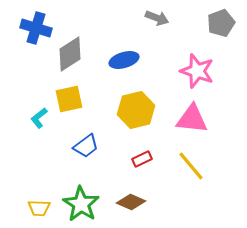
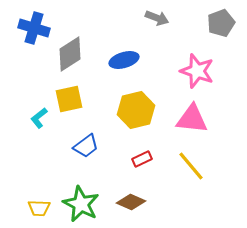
blue cross: moved 2 px left
green star: rotated 6 degrees counterclockwise
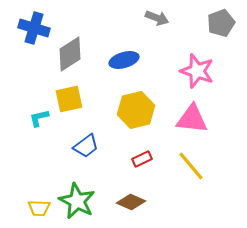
cyan L-shape: rotated 25 degrees clockwise
green star: moved 4 px left, 3 px up
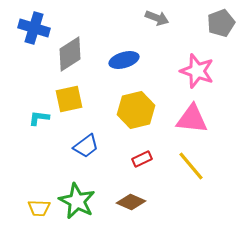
cyan L-shape: rotated 20 degrees clockwise
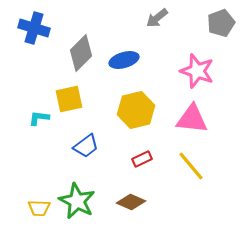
gray arrow: rotated 120 degrees clockwise
gray diamond: moved 11 px right, 1 px up; rotated 12 degrees counterclockwise
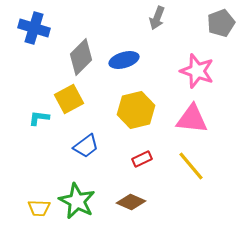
gray arrow: rotated 30 degrees counterclockwise
gray diamond: moved 4 px down
yellow square: rotated 16 degrees counterclockwise
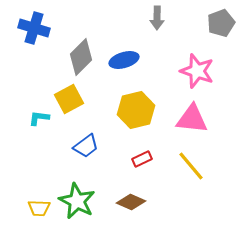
gray arrow: rotated 20 degrees counterclockwise
